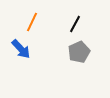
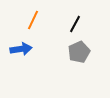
orange line: moved 1 px right, 2 px up
blue arrow: rotated 55 degrees counterclockwise
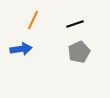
black line: rotated 42 degrees clockwise
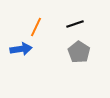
orange line: moved 3 px right, 7 px down
gray pentagon: rotated 15 degrees counterclockwise
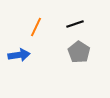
blue arrow: moved 2 px left, 6 px down
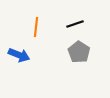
orange line: rotated 18 degrees counterclockwise
blue arrow: rotated 30 degrees clockwise
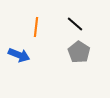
black line: rotated 60 degrees clockwise
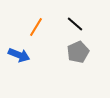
orange line: rotated 24 degrees clockwise
gray pentagon: moved 1 px left; rotated 15 degrees clockwise
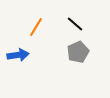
blue arrow: moved 1 px left; rotated 30 degrees counterclockwise
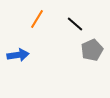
orange line: moved 1 px right, 8 px up
gray pentagon: moved 14 px right, 2 px up
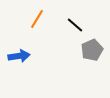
black line: moved 1 px down
blue arrow: moved 1 px right, 1 px down
